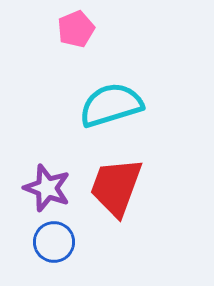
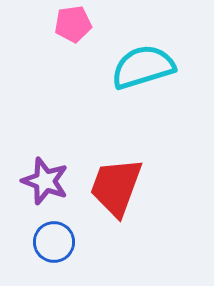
pink pentagon: moved 3 px left, 5 px up; rotated 15 degrees clockwise
cyan semicircle: moved 32 px right, 38 px up
purple star: moved 2 px left, 7 px up
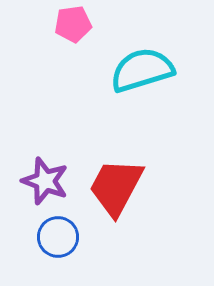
cyan semicircle: moved 1 px left, 3 px down
red trapezoid: rotated 8 degrees clockwise
blue circle: moved 4 px right, 5 px up
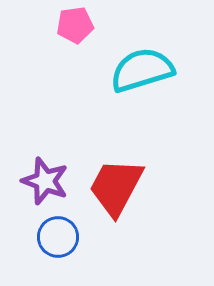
pink pentagon: moved 2 px right, 1 px down
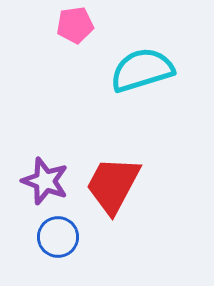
red trapezoid: moved 3 px left, 2 px up
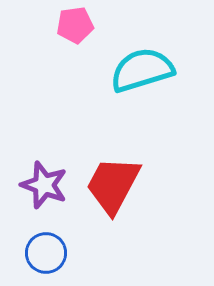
purple star: moved 1 px left, 4 px down
blue circle: moved 12 px left, 16 px down
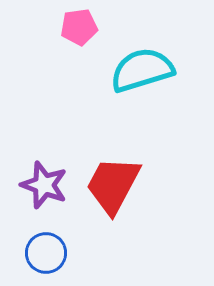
pink pentagon: moved 4 px right, 2 px down
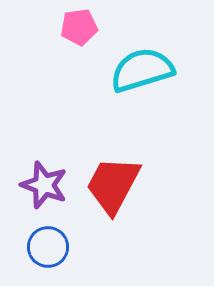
blue circle: moved 2 px right, 6 px up
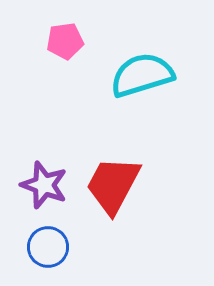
pink pentagon: moved 14 px left, 14 px down
cyan semicircle: moved 5 px down
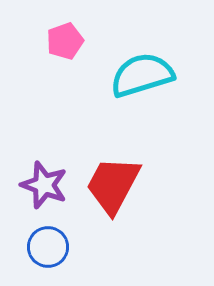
pink pentagon: rotated 12 degrees counterclockwise
